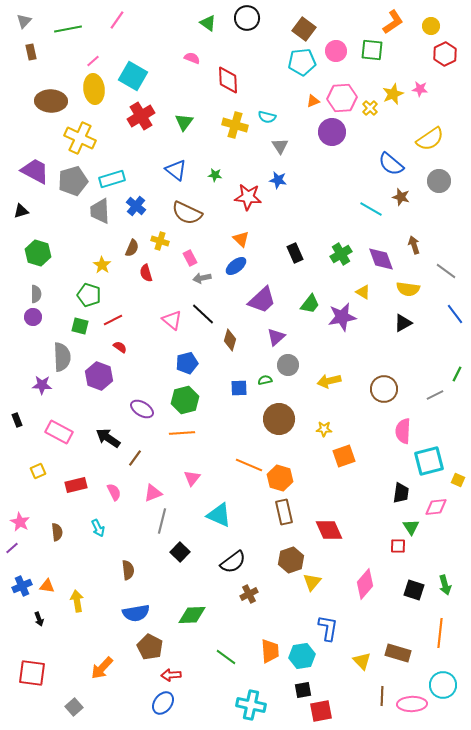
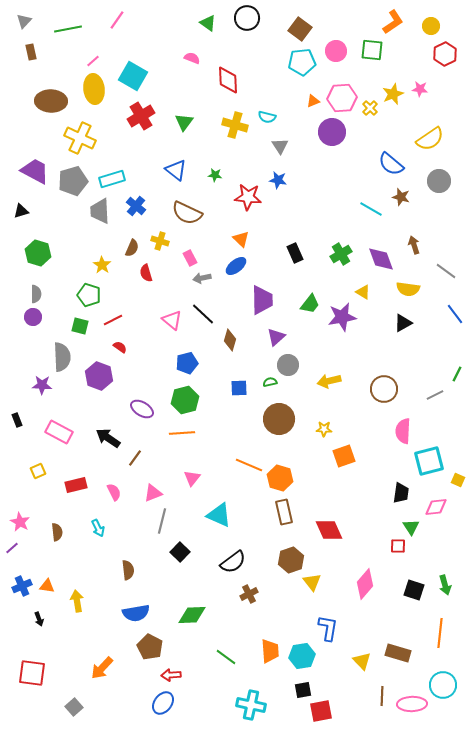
brown square at (304, 29): moved 4 px left
purple trapezoid at (262, 300): rotated 48 degrees counterclockwise
green semicircle at (265, 380): moved 5 px right, 2 px down
yellow triangle at (312, 582): rotated 18 degrees counterclockwise
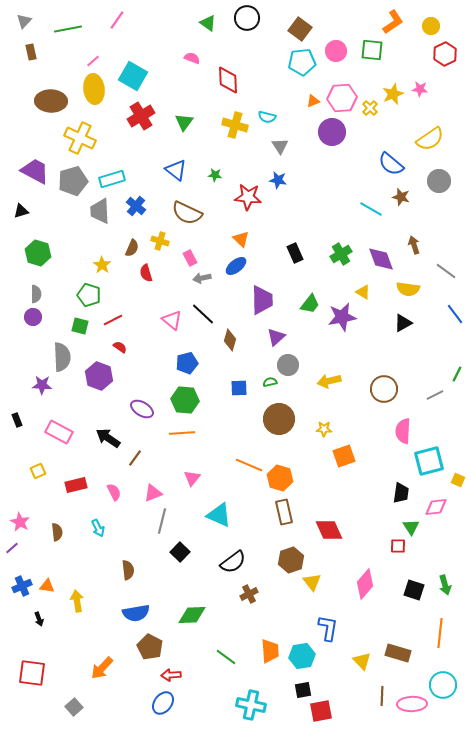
green hexagon at (185, 400): rotated 20 degrees clockwise
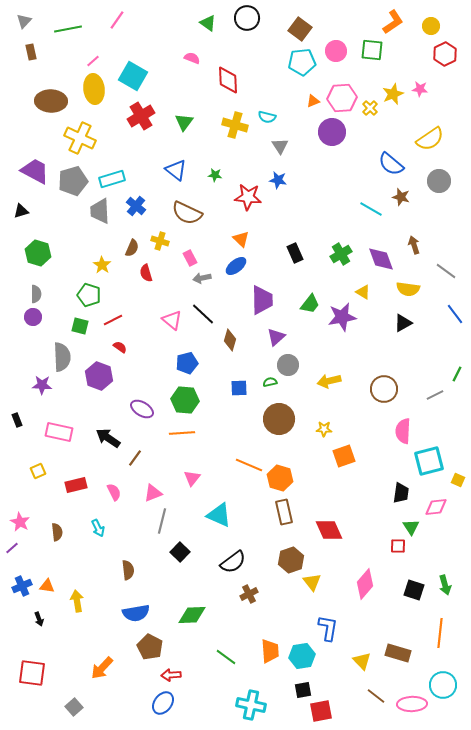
pink rectangle at (59, 432): rotated 16 degrees counterclockwise
brown line at (382, 696): moved 6 px left; rotated 54 degrees counterclockwise
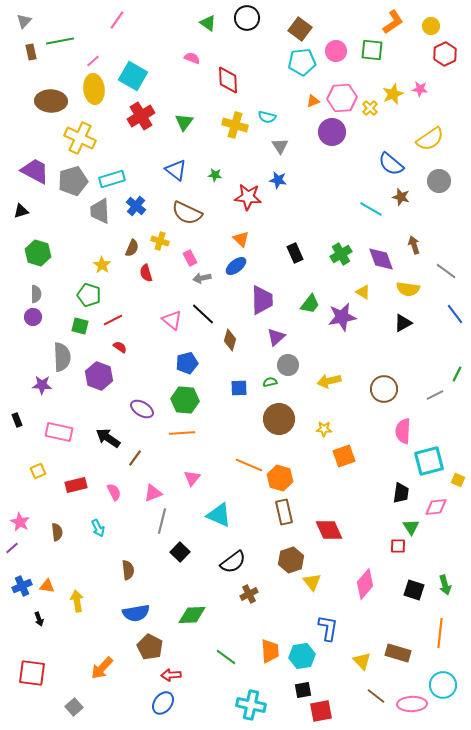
green line at (68, 29): moved 8 px left, 12 px down
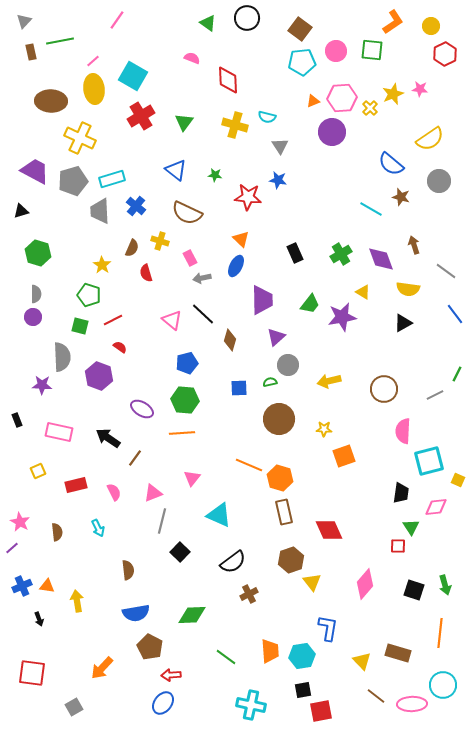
blue ellipse at (236, 266): rotated 25 degrees counterclockwise
gray square at (74, 707): rotated 12 degrees clockwise
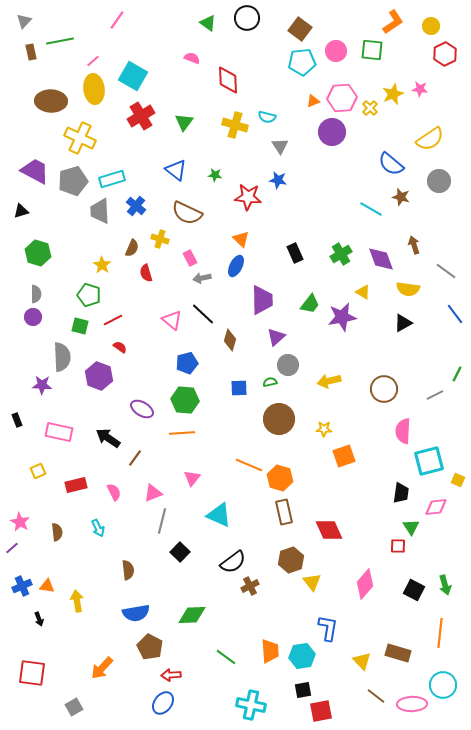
yellow cross at (160, 241): moved 2 px up
black square at (414, 590): rotated 10 degrees clockwise
brown cross at (249, 594): moved 1 px right, 8 px up
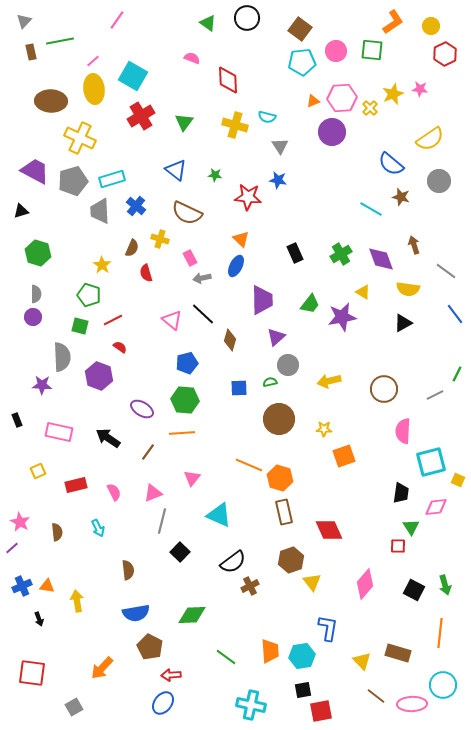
brown line at (135, 458): moved 13 px right, 6 px up
cyan square at (429, 461): moved 2 px right, 1 px down
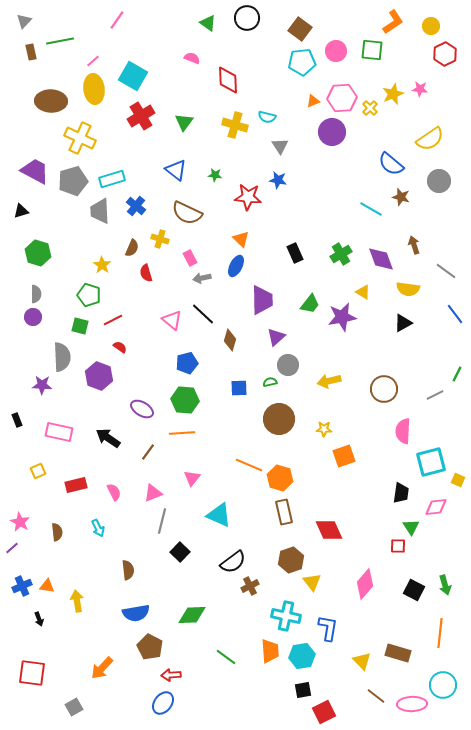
cyan cross at (251, 705): moved 35 px right, 89 px up
red square at (321, 711): moved 3 px right, 1 px down; rotated 15 degrees counterclockwise
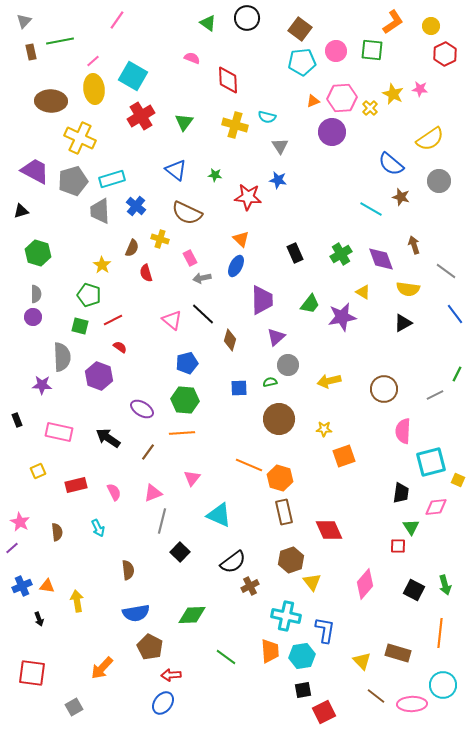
yellow star at (393, 94): rotated 25 degrees counterclockwise
blue L-shape at (328, 628): moved 3 px left, 2 px down
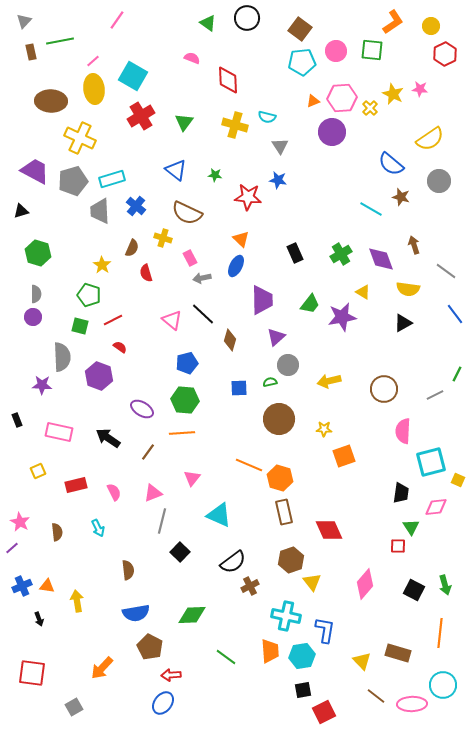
yellow cross at (160, 239): moved 3 px right, 1 px up
